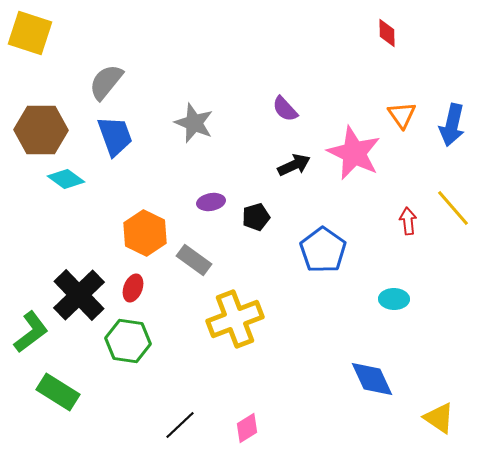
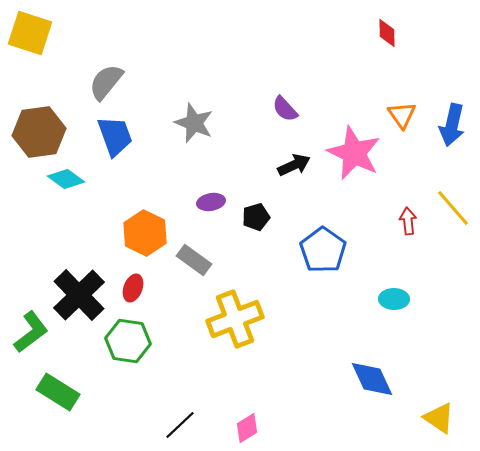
brown hexagon: moved 2 px left, 2 px down; rotated 9 degrees counterclockwise
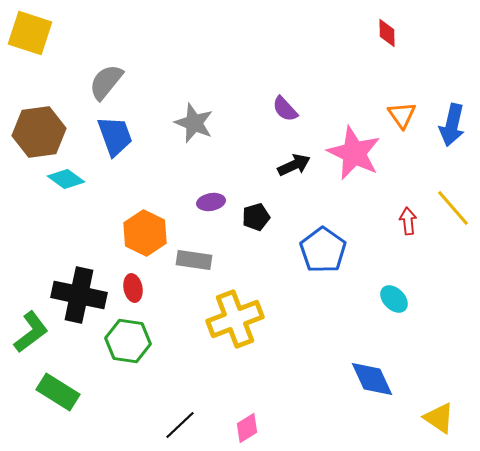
gray rectangle: rotated 28 degrees counterclockwise
red ellipse: rotated 32 degrees counterclockwise
black cross: rotated 34 degrees counterclockwise
cyan ellipse: rotated 44 degrees clockwise
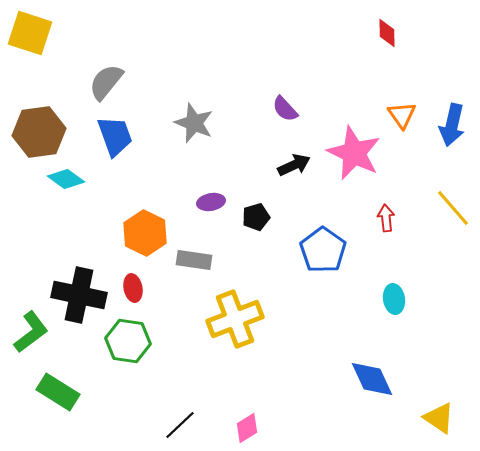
red arrow: moved 22 px left, 3 px up
cyan ellipse: rotated 36 degrees clockwise
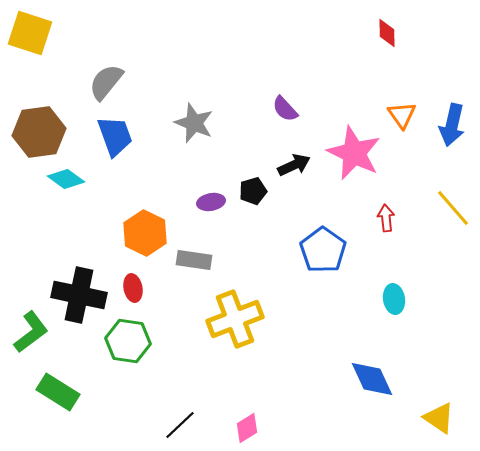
black pentagon: moved 3 px left, 26 px up
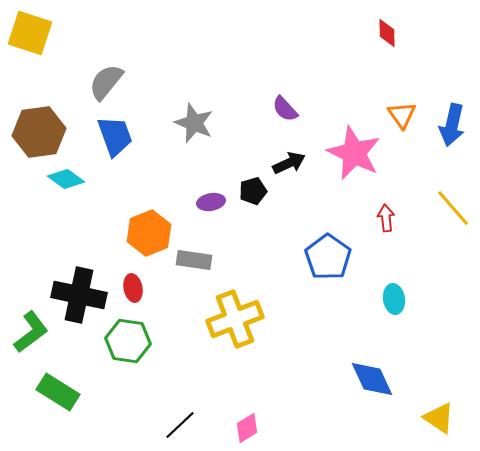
black arrow: moved 5 px left, 2 px up
orange hexagon: moved 4 px right; rotated 12 degrees clockwise
blue pentagon: moved 5 px right, 7 px down
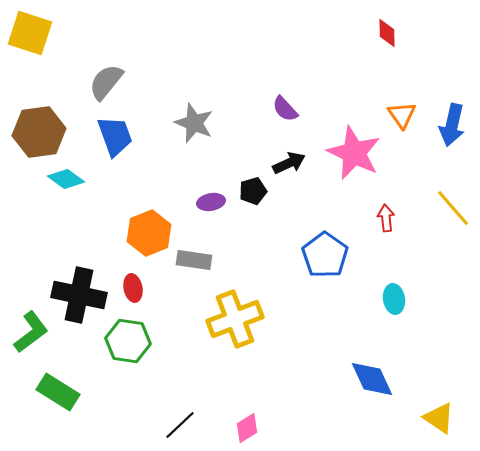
blue pentagon: moved 3 px left, 2 px up
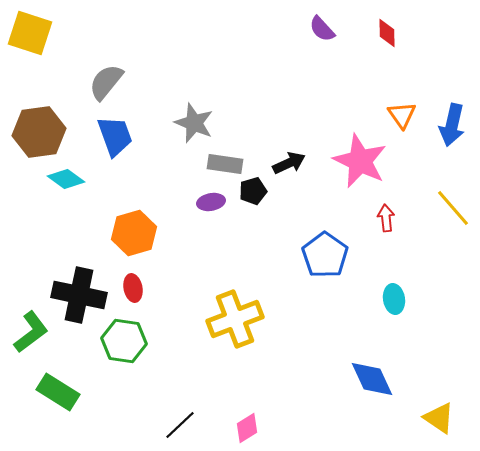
purple semicircle: moved 37 px right, 80 px up
pink star: moved 6 px right, 8 px down
orange hexagon: moved 15 px left; rotated 6 degrees clockwise
gray rectangle: moved 31 px right, 96 px up
green hexagon: moved 4 px left
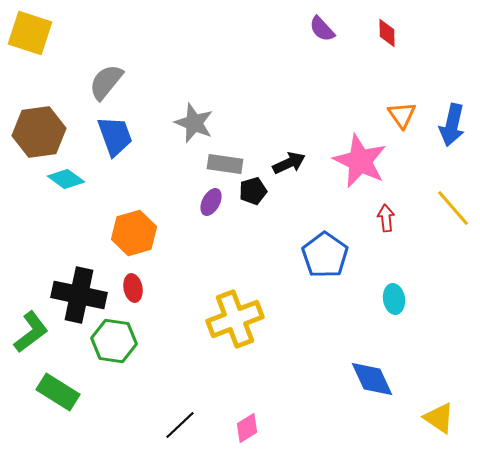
purple ellipse: rotated 52 degrees counterclockwise
green hexagon: moved 10 px left
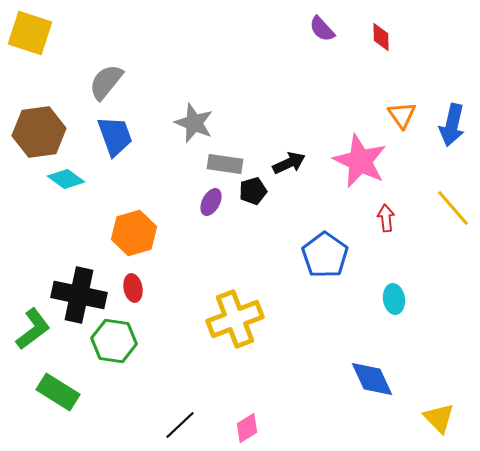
red diamond: moved 6 px left, 4 px down
green L-shape: moved 2 px right, 3 px up
yellow triangle: rotated 12 degrees clockwise
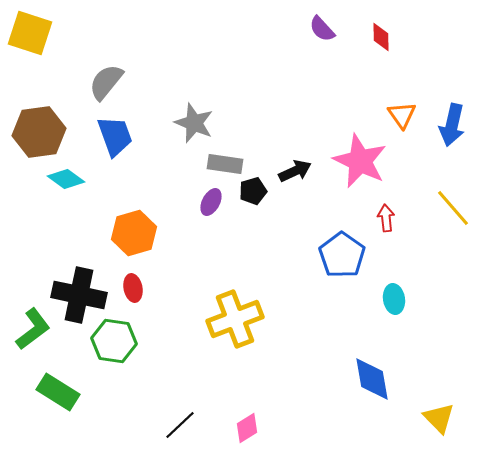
black arrow: moved 6 px right, 8 px down
blue pentagon: moved 17 px right
blue diamond: rotated 15 degrees clockwise
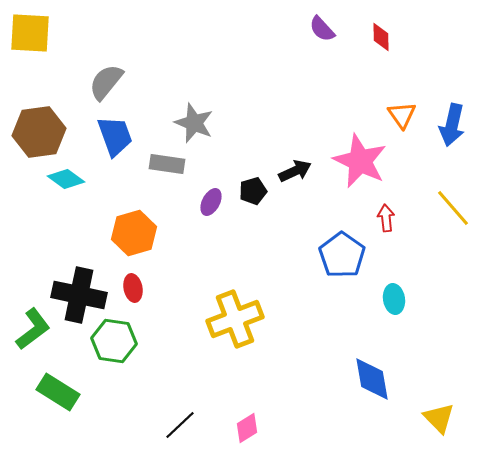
yellow square: rotated 15 degrees counterclockwise
gray rectangle: moved 58 px left
